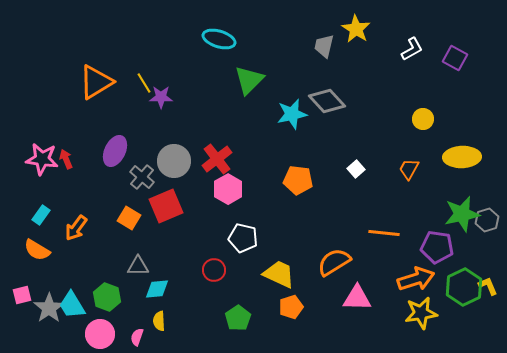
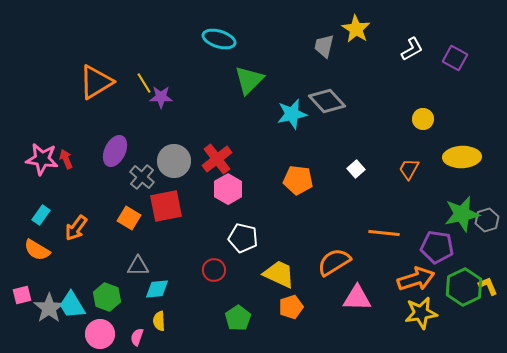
red square at (166, 206): rotated 12 degrees clockwise
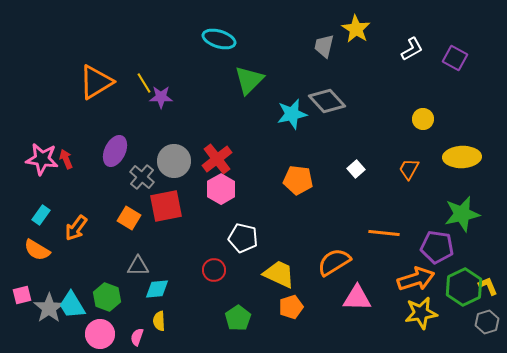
pink hexagon at (228, 189): moved 7 px left
gray hexagon at (487, 220): moved 102 px down
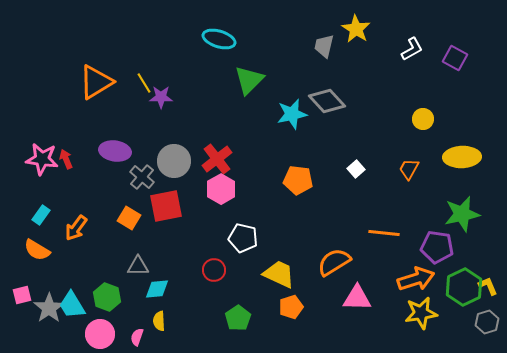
purple ellipse at (115, 151): rotated 72 degrees clockwise
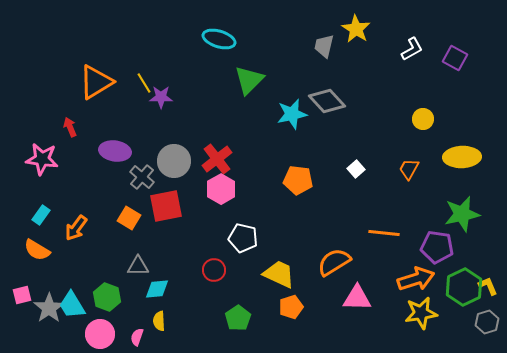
red arrow at (66, 159): moved 4 px right, 32 px up
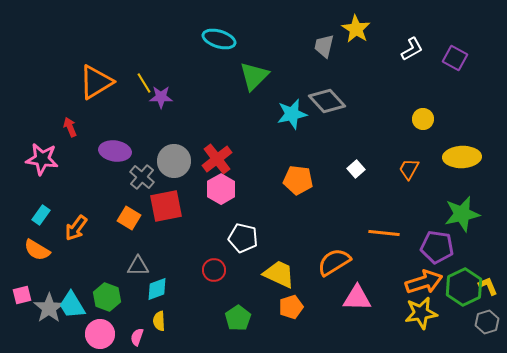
green triangle at (249, 80): moved 5 px right, 4 px up
orange arrow at (416, 279): moved 8 px right, 3 px down
cyan diamond at (157, 289): rotated 15 degrees counterclockwise
